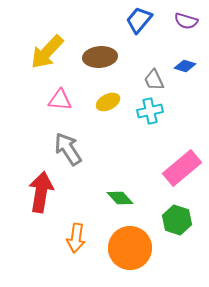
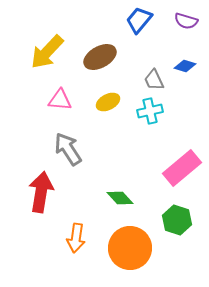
brown ellipse: rotated 24 degrees counterclockwise
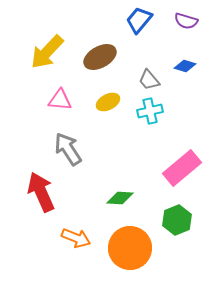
gray trapezoid: moved 5 px left; rotated 15 degrees counterclockwise
red arrow: rotated 33 degrees counterclockwise
green diamond: rotated 44 degrees counterclockwise
green hexagon: rotated 20 degrees clockwise
orange arrow: rotated 76 degrees counterclockwise
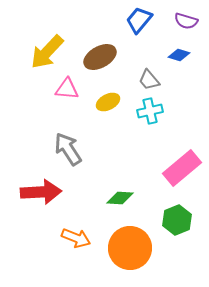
blue diamond: moved 6 px left, 11 px up
pink triangle: moved 7 px right, 11 px up
red arrow: rotated 111 degrees clockwise
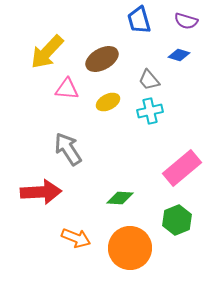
blue trapezoid: rotated 56 degrees counterclockwise
brown ellipse: moved 2 px right, 2 px down
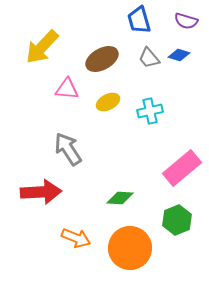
yellow arrow: moved 5 px left, 5 px up
gray trapezoid: moved 22 px up
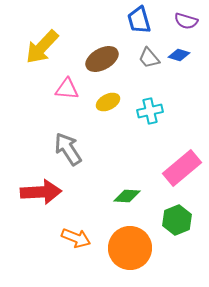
green diamond: moved 7 px right, 2 px up
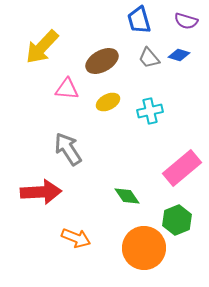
brown ellipse: moved 2 px down
green diamond: rotated 52 degrees clockwise
orange circle: moved 14 px right
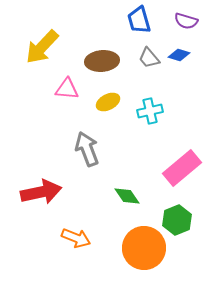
brown ellipse: rotated 24 degrees clockwise
gray arrow: moved 19 px right; rotated 12 degrees clockwise
red arrow: rotated 9 degrees counterclockwise
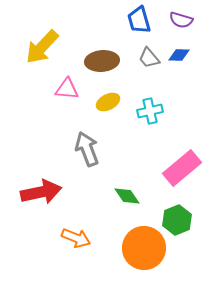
purple semicircle: moved 5 px left, 1 px up
blue diamond: rotated 15 degrees counterclockwise
